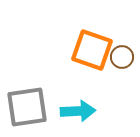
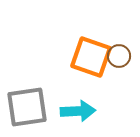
orange square: moved 1 px left, 7 px down
brown circle: moved 3 px left, 1 px up
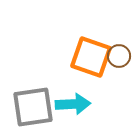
gray square: moved 6 px right
cyan arrow: moved 5 px left, 7 px up
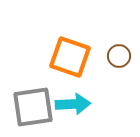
orange square: moved 21 px left
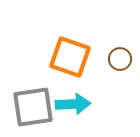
brown circle: moved 1 px right, 3 px down
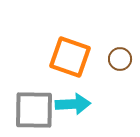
gray square: moved 1 px right, 3 px down; rotated 9 degrees clockwise
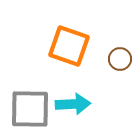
orange square: moved 1 px left, 11 px up
gray square: moved 4 px left, 1 px up
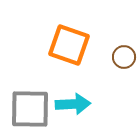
orange square: moved 1 px up
brown circle: moved 4 px right, 2 px up
